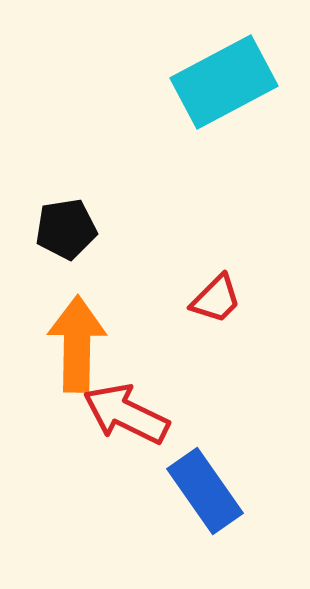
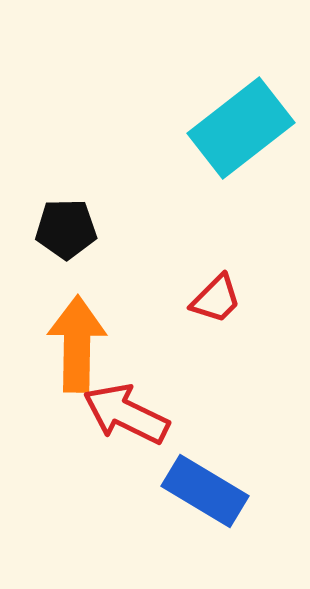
cyan rectangle: moved 17 px right, 46 px down; rotated 10 degrees counterclockwise
black pentagon: rotated 8 degrees clockwise
blue rectangle: rotated 24 degrees counterclockwise
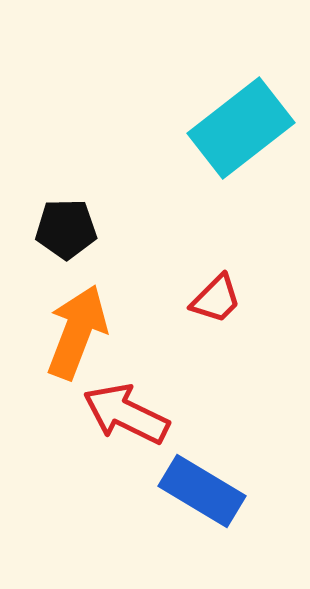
orange arrow: moved 12 px up; rotated 20 degrees clockwise
blue rectangle: moved 3 px left
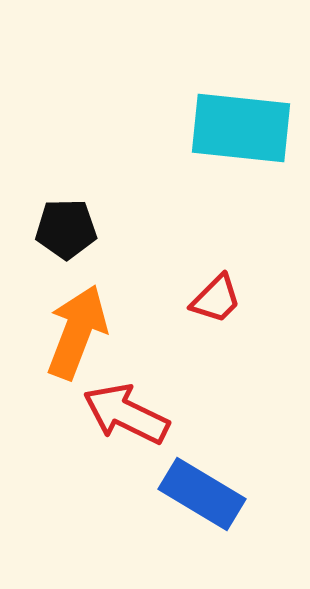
cyan rectangle: rotated 44 degrees clockwise
blue rectangle: moved 3 px down
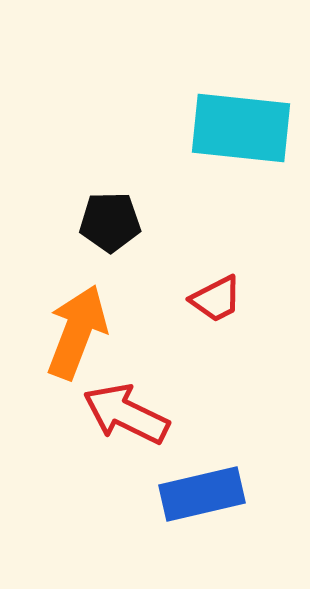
black pentagon: moved 44 px right, 7 px up
red trapezoid: rotated 18 degrees clockwise
blue rectangle: rotated 44 degrees counterclockwise
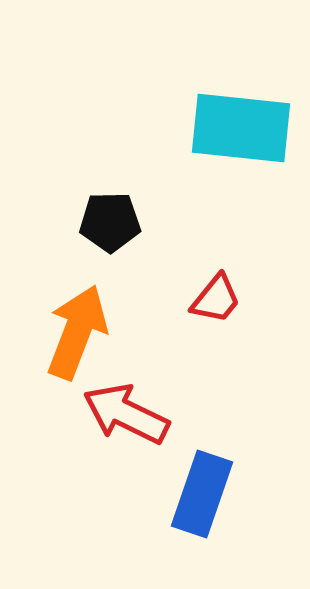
red trapezoid: rotated 24 degrees counterclockwise
blue rectangle: rotated 58 degrees counterclockwise
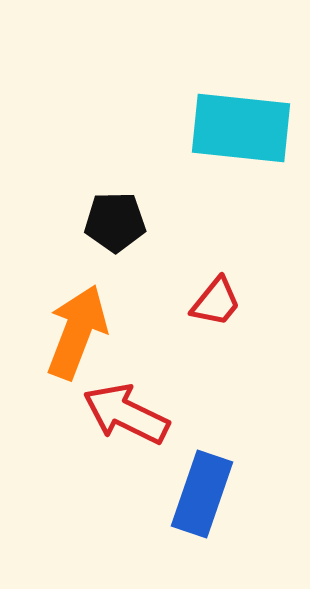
black pentagon: moved 5 px right
red trapezoid: moved 3 px down
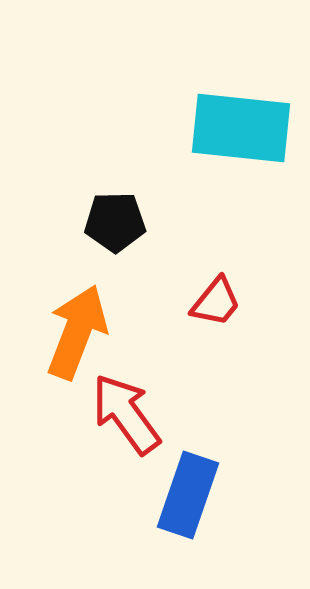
red arrow: rotated 28 degrees clockwise
blue rectangle: moved 14 px left, 1 px down
